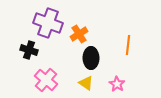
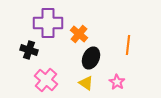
purple cross: rotated 20 degrees counterclockwise
orange cross: rotated 18 degrees counterclockwise
black ellipse: rotated 25 degrees clockwise
pink star: moved 2 px up
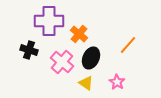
purple cross: moved 1 px right, 2 px up
orange line: rotated 36 degrees clockwise
pink cross: moved 16 px right, 18 px up
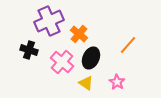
purple cross: rotated 24 degrees counterclockwise
